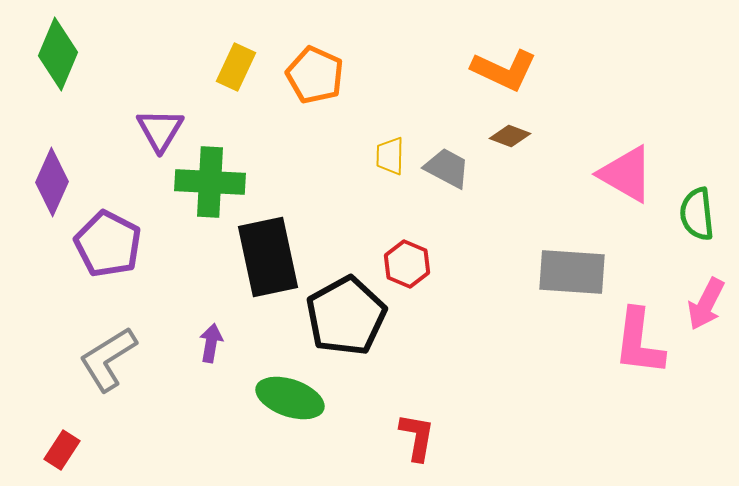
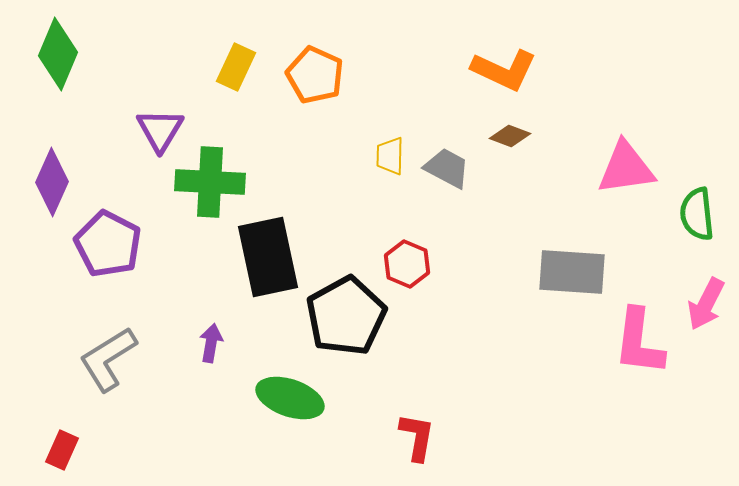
pink triangle: moved 6 px up; rotated 38 degrees counterclockwise
red rectangle: rotated 9 degrees counterclockwise
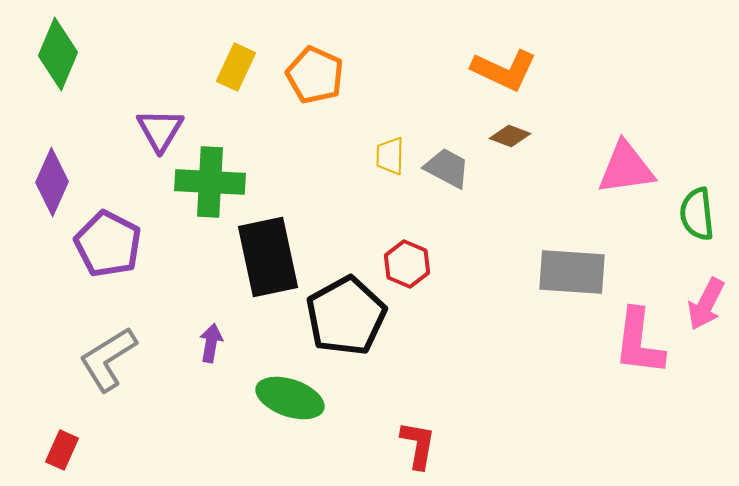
red L-shape: moved 1 px right, 8 px down
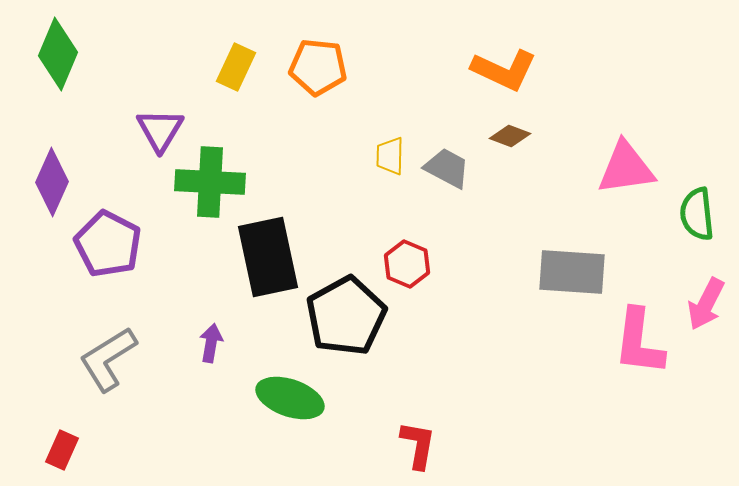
orange pentagon: moved 3 px right, 8 px up; rotated 18 degrees counterclockwise
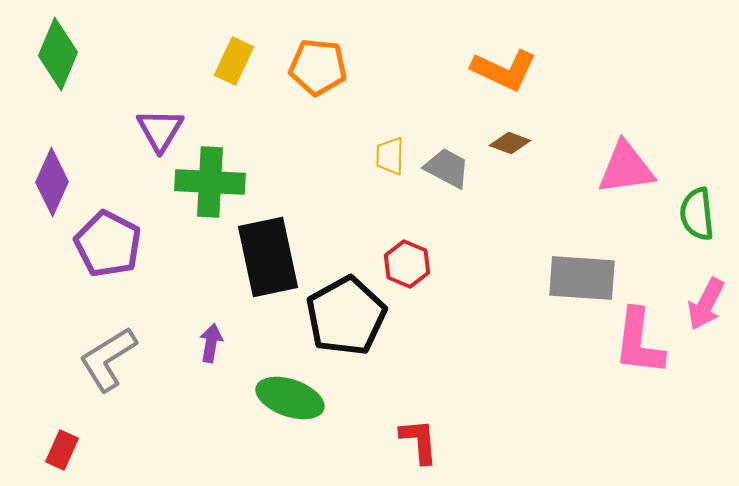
yellow rectangle: moved 2 px left, 6 px up
brown diamond: moved 7 px down
gray rectangle: moved 10 px right, 6 px down
red L-shape: moved 1 px right, 4 px up; rotated 15 degrees counterclockwise
